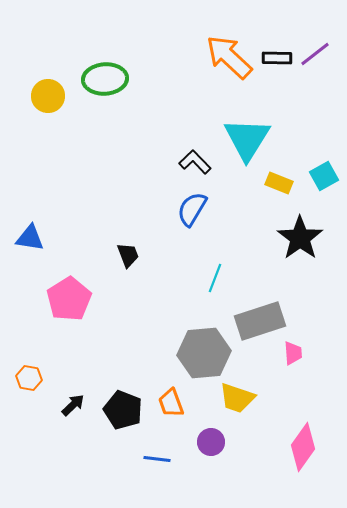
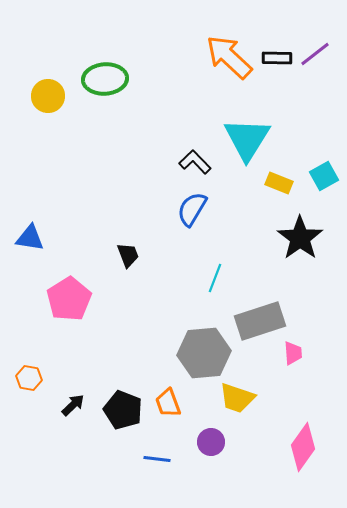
orange trapezoid: moved 3 px left
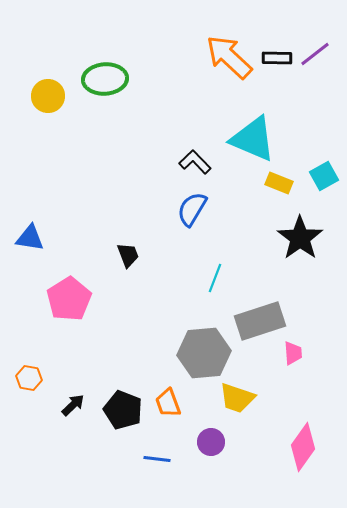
cyan triangle: moved 6 px right; rotated 39 degrees counterclockwise
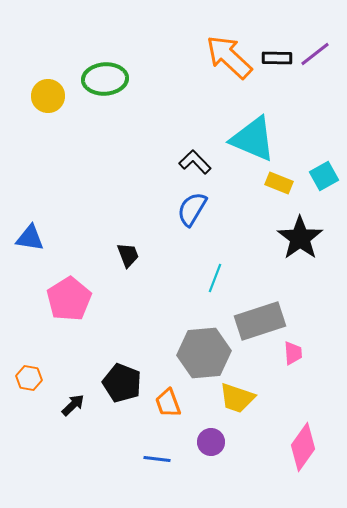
black pentagon: moved 1 px left, 27 px up
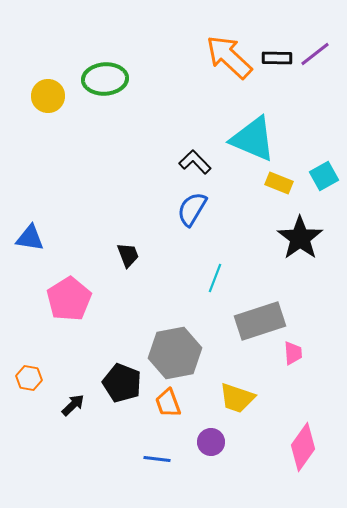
gray hexagon: moved 29 px left; rotated 6 degrees counterclockwise
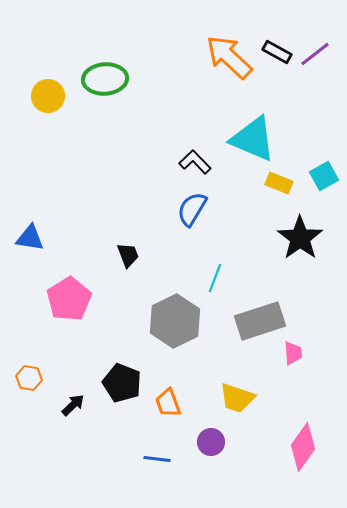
black rectangle: moved 6 px up; rotated 28 degrees clockwise
gray hexagon: moved 32 px up; rotated 15 degrees counterclockwise
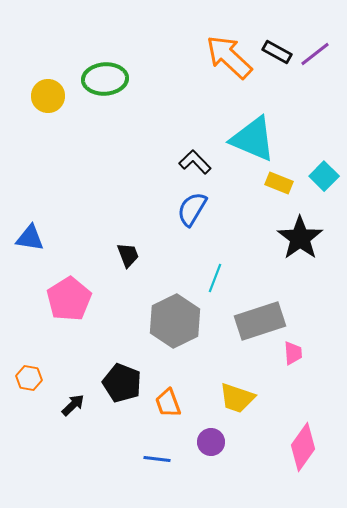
cyan square: rotated 16 degrees counterclockwise
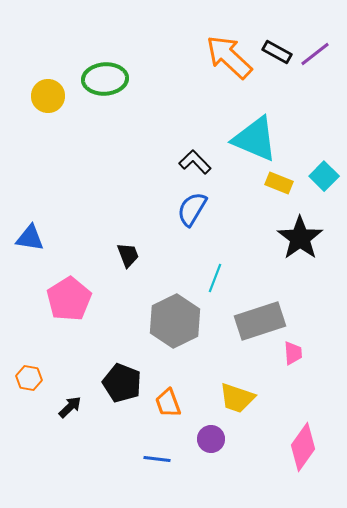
cyan triangle: moved 2 px right
black arrow: moved 3 px left, 2 px down
purple circle: moved 3 px up
